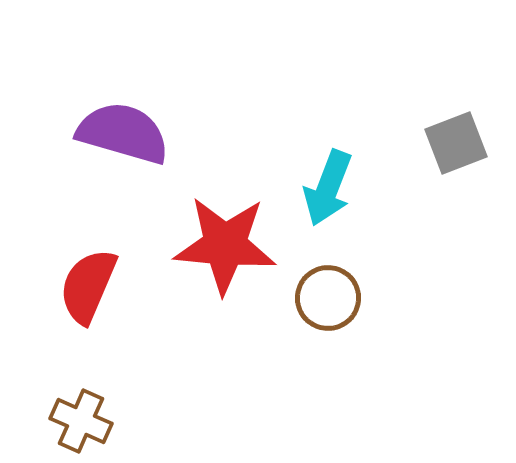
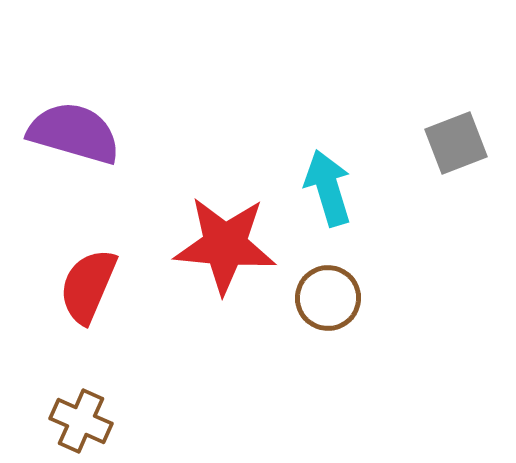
purple semicircle: moved 49 px left
cyan arrow: rotated 142 degrees clockwise
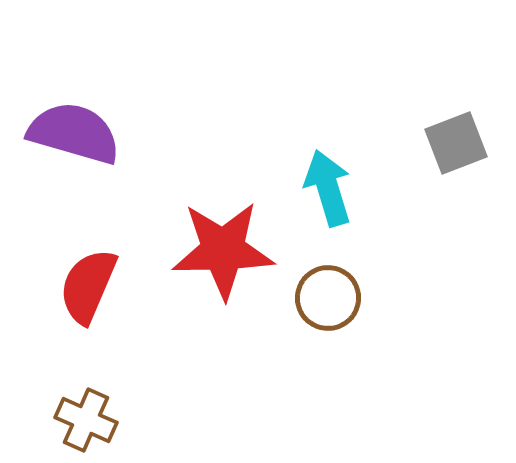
red star: moved 2 px left, 5 px down; rotated 6 degrees counterclockwise
brown cross: moved 5 px right, 1 px up
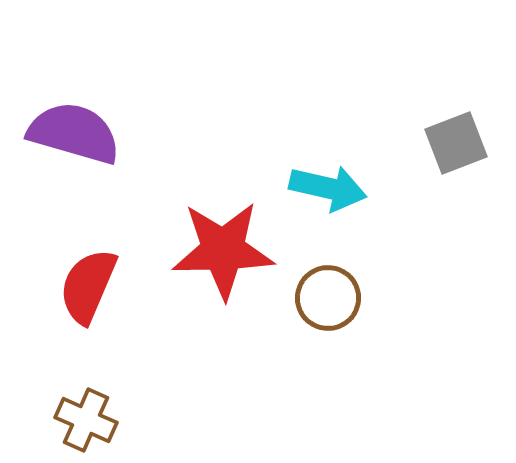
cyan arrow: rotated 120 degrees clockwise
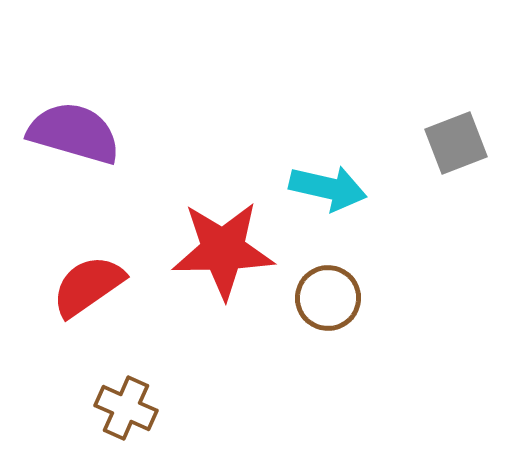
red semicircle: rotated 32 degrees clockwise
brown cross: moved 40 px right, 12 px up
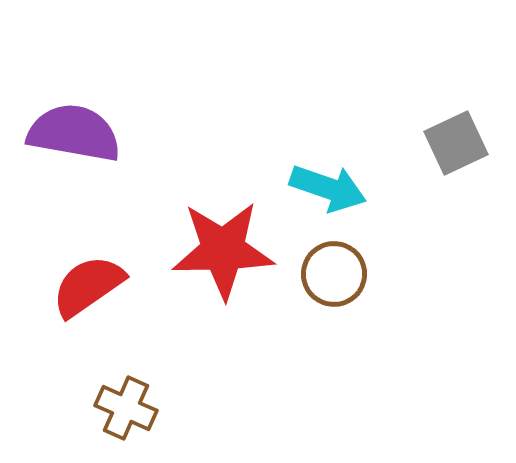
purple semicircle: rotated 6 degrees counterclockwise
gray square: rotated 4 degrees counterclockwise
cyan arrow: rotated 6 degrees clockwise
brown circle: moved 6 px right, 24 px up
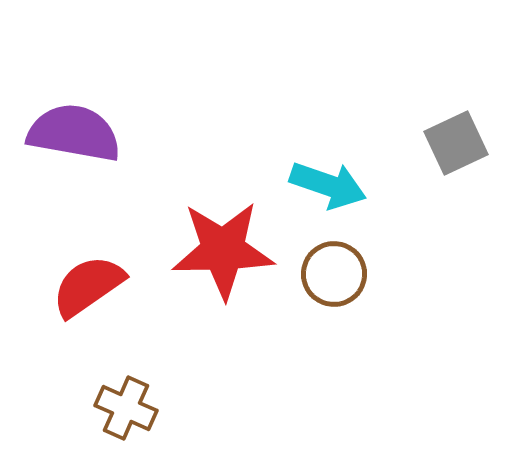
cyan arrow: moved 3 px up
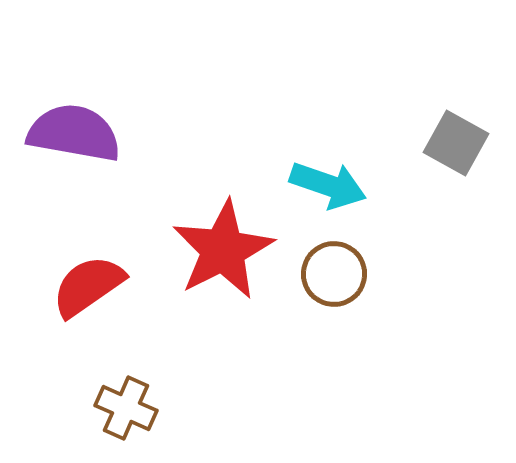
gray square: rotated 36 degrees counterclockwise
red star: rotated 26 degrees counterclockwise
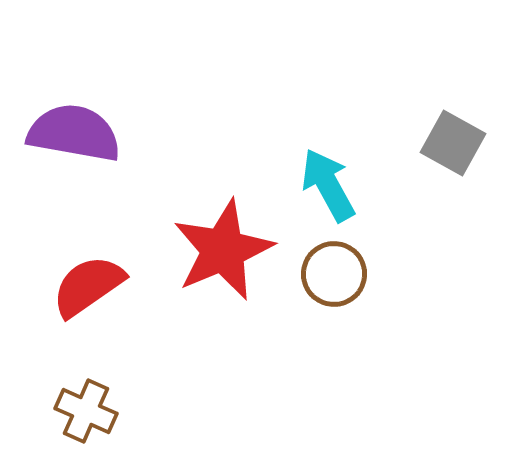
gray square: moved 3 px left
cyan arrow: rotated 138 degrees counterclockwise
red star: rotated 4 degrees clockwise
brown cross: moved 40 px left, 3 px down
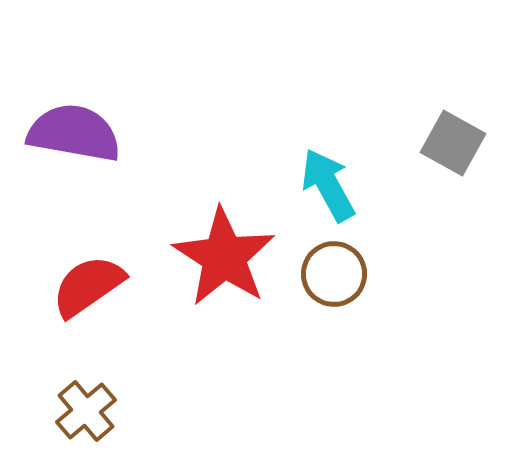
red star: moved 1 px right, 7 px down; rotated 16 degrees counterclockwise
brown cross: rotated 26 degrees clockwise
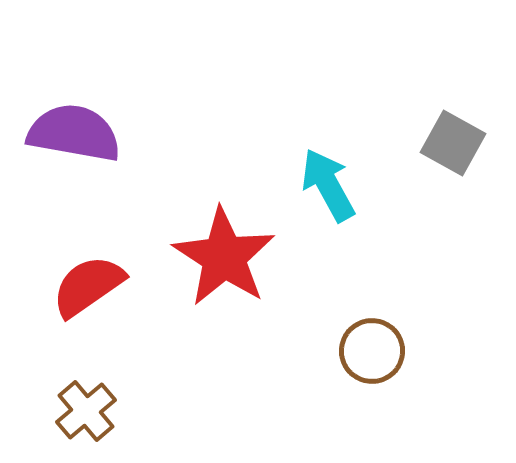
brown circle: moved 38 px right, 77 px down
